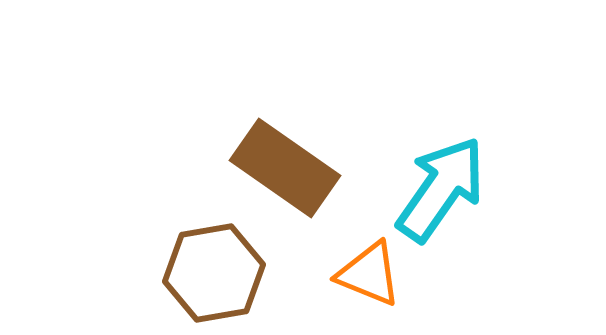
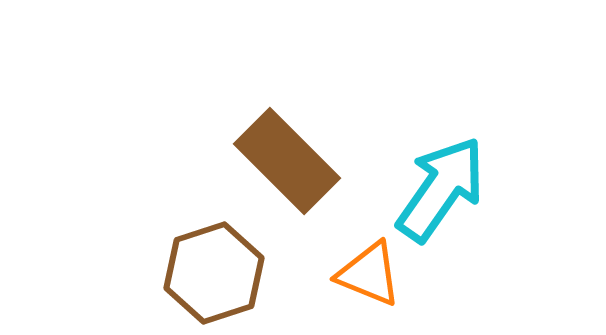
brown rectangle: moved 2 px right, 7 px up; rotated 10 degrees clockwise
brown hexagon: rotated 8 degrees counterclockwise
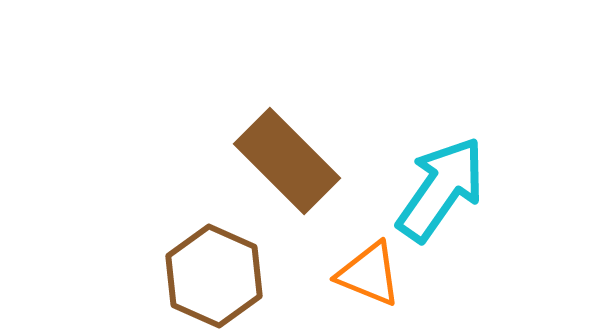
brown hexagon: moved 3 px down; rotated 18 degrees counterclockwise
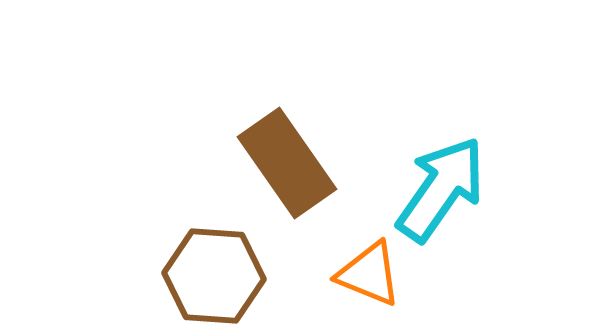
brown rectangle: moved 2 px down; rotated 10 degrees clockwise
brown hexagon: rotated 20 degrees counterclockwise
